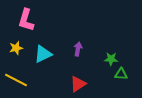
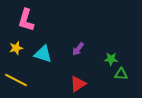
purple arrow: rotated 152 degrees counterclockwise
cyan triangle: rotated 42 degrees clockwise
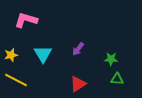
pink L-shape: rotated 90 degrees clockwise
yellow star: moved 5 px left, 7 px down
cyan triangle: rotated 42 degrees clockwise
green triangle: moved 4 px left, 5 px down
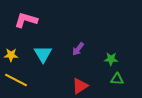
yellow star: rotated 16 degrees clockwise
red triangle: moved 2 px right, 2 px down
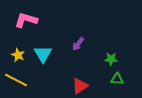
purple arrow: moved 5 px up
yellow star: moved 7 px right; rotated 24 degrees clockwise
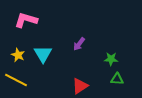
purple arrow: moved 1 px right
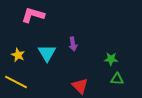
pink L-shape: moved 7 px right, 5 px up
purple arrow: moved 6 px left; rotated 48 degrees counterclockwise
cyan triangle: moved 4 px right, 1 px up
yellow line: moved 2 px down
red triangle: rotated 42 degrees counterclockwise
